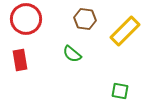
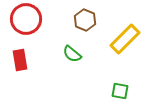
brown hexagon: moved 1 px down; rotated 15 degrees clockwise
yellow rectangle: moved 8 px down
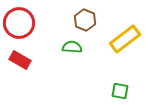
red circle: moved 7 px left, 4 px down
yellow rectangle: rotated 8 degrees clockwise
green semicircle: moved 7 px up; rotated 144 degrees clockwise
red rectangle: rotated 50 degrees counterclockwise
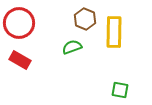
brown hexagon: moved 1 px up
yellow rectangle: moved 11 px left, 7 px up; rotated 52 degrees counterclockwise
green semicircle: rotated 24 degrees counterclockwise
green square: moved 1 px up
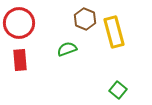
yellow rectangle: rotated 16 degrees counterclockwise
green semicircle: moved 5 px left, 2 px down
red rectangle: rotated 55 degrees clockwise
green square: moved 2 px left; rotated 30 degrees clockwise
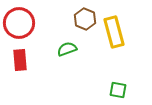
green square: rotated 30 degrees counterclockwise
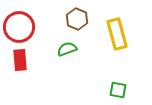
brown hexagon: moved 8 px left
red circle: moved 4 px down
yellow rectangle: moved 3 px right, 2 px down
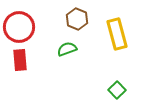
green square: moved 1 px left; rotated 36 degrees clockwise
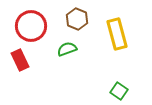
red circle: moved 12 px right, 1 px up
red rectangle: rotated 20 degrees counterclockwise
green square: moved 2 px right, 1 px down; rotated 12 degrees counterclockwise
